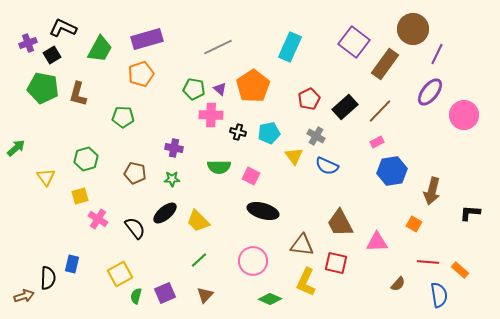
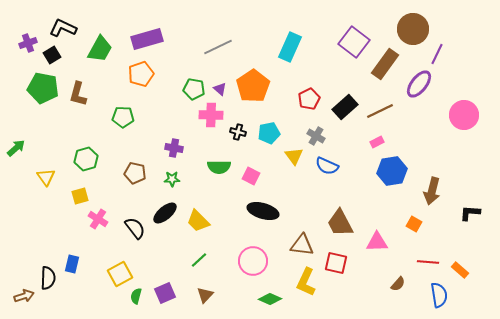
purple ellipse at (430, 92): moved 11 px left, 8 px up
brown line at (380, 111): rotated 20 degrees clockwise
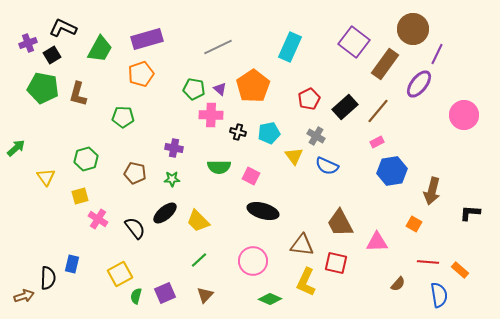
brown line at (380, 111): moved 2 px left; rotated 24 degrees counterclockwise
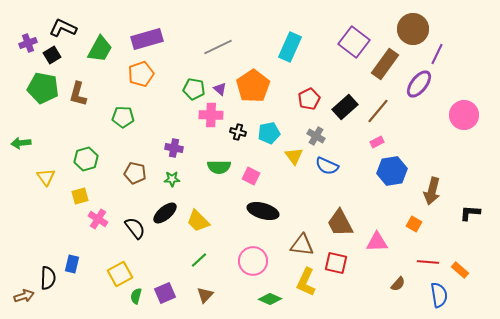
green arrow at (16, 148): moved 5 px right, 5 px up; rotated 144 degrees counterclockwise
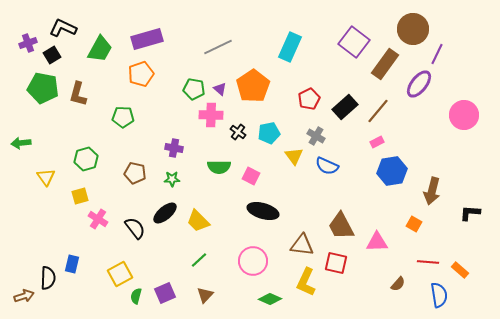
black cross at (238, 132): rotated 21 degrees clockwise
brown trapezoid at (340, 223): moved 1 px right, 3 px down
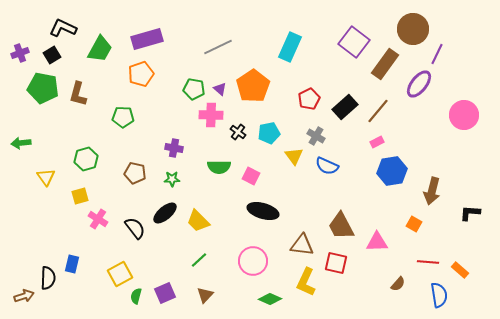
purple cross at (28, 43): moved 8 px left, 10 px down
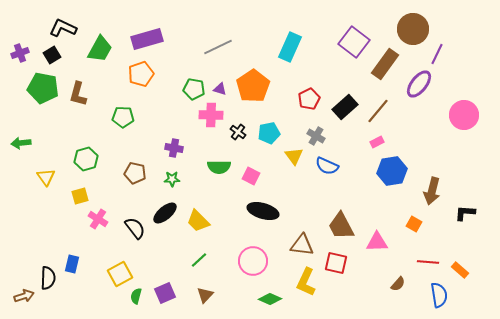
purple triangle at (220, 89): rotated 24 degrees counterclockwise
black L-shape at (470, 213): moved 5 px left
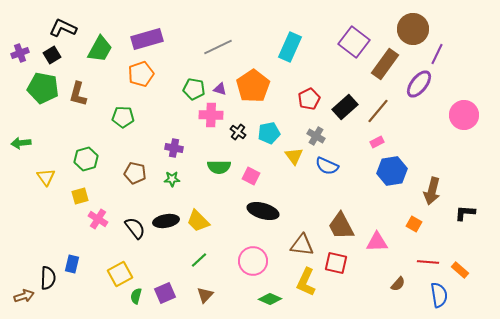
black ellipse at (165, 213): moved 1 px right, 8 px down; rotated 30 degrees clockwise
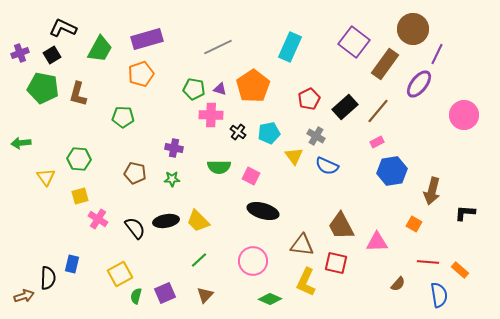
green hexagon at (86, 159): moved 7 px left; rotated 20 degrees clockwise
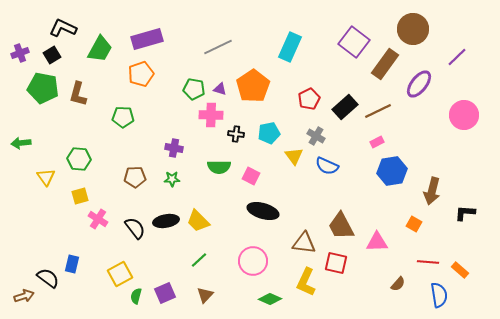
purple line at (437, 54): moved 20 px right, 3 px down; rotated 20 degrees clockwise
brown line at (378, 111): rotated 24 degrees clockwise
black cross at (238, 132): moved 2 px left, 2 px down; rotated 28 degrees counterclockwise
brown pentagon at (135, 173): moved 4 px down; rotated 15 degrees counterclockwise
brown triangle at (302, 245): moved 2 px right, 2 px up
black semicircle at (48, 278): rotated 55 degrees counterclockwise
